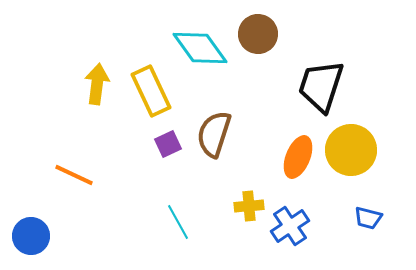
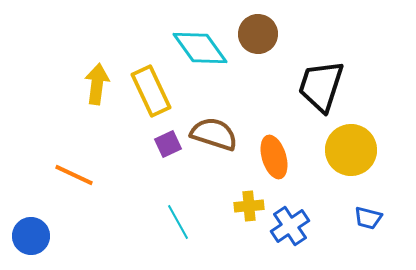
brown semicircle: rotated 90 degrees clockwise
orange ellipse: moved 24 px left; rotated 39 degrees counterclockwise
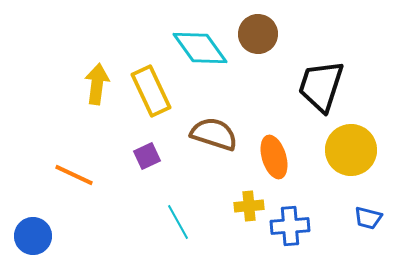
purple square: moved 21 px left, 12 px down
blue cross: rotated 30 degrees clockwise
blue circle: moved 2 px right
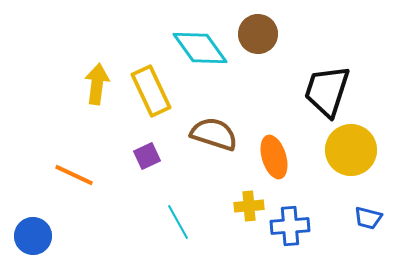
black trapezoid: moved 6 px right, 5 px down
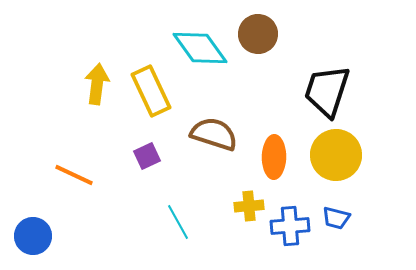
yellow circle: moved 15 px left, 5 px down
orange ellipse: rotated 18 degrees clockwise
blue trapezoid: moved 32 px left
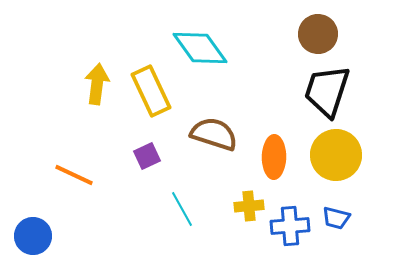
brown circle: moved 60 px right
cyan line: moved 4 px right, 13 px up
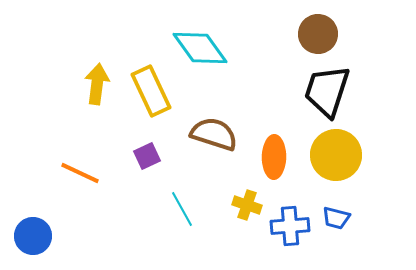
orange line: moved 6 px right, 2 px up
yellow cross: moved 2 px left, 1 px up; rotated 24 degrees clockwise
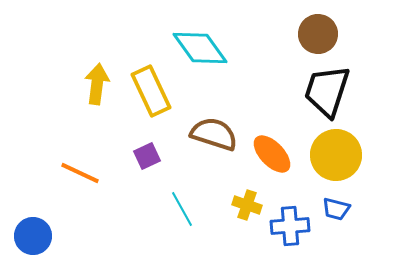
orange ellipse: moved 2 px left, 3 px up; rotated 45 degrees counterclockwise
blue trapezoid: moved 9 px up
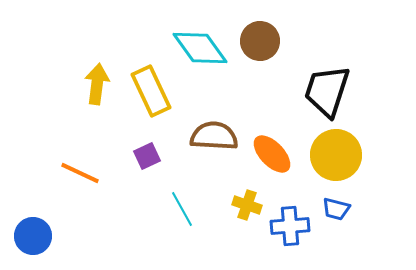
brown circle: moved 58 px left, 7 px down
brown semicircle: moved 2 px down; rotated 15 degrees counterclockwise
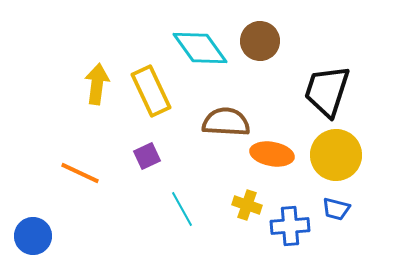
brown semicircle: moved 12 px right, 14 px up
orange ellipse: rotated 36 degrees counterclockwise
